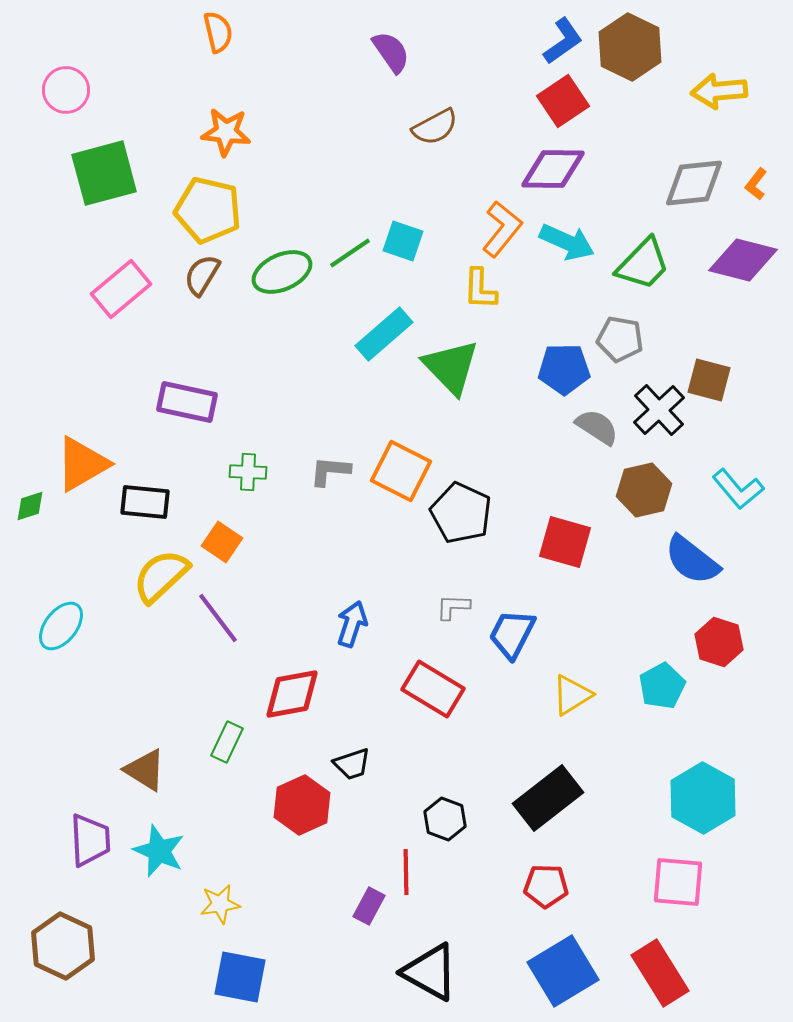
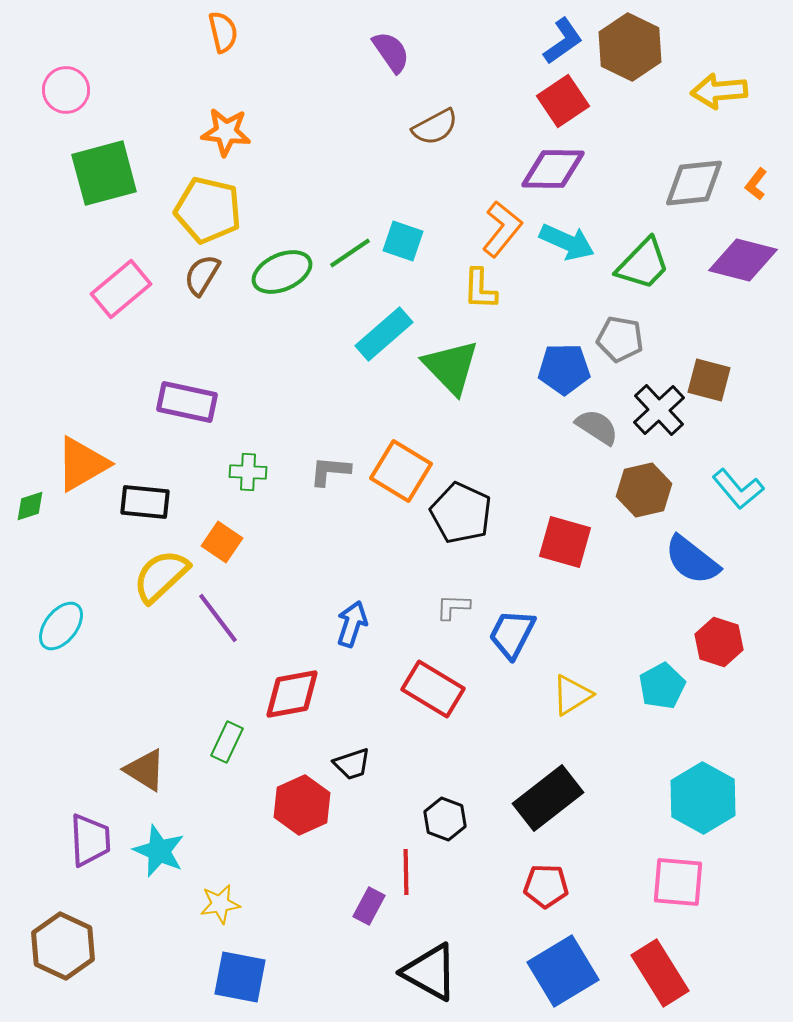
orange semicircle at (218, 32): moved 5 px right
orange square at (401, 471): rotated 4 degrees clockwise
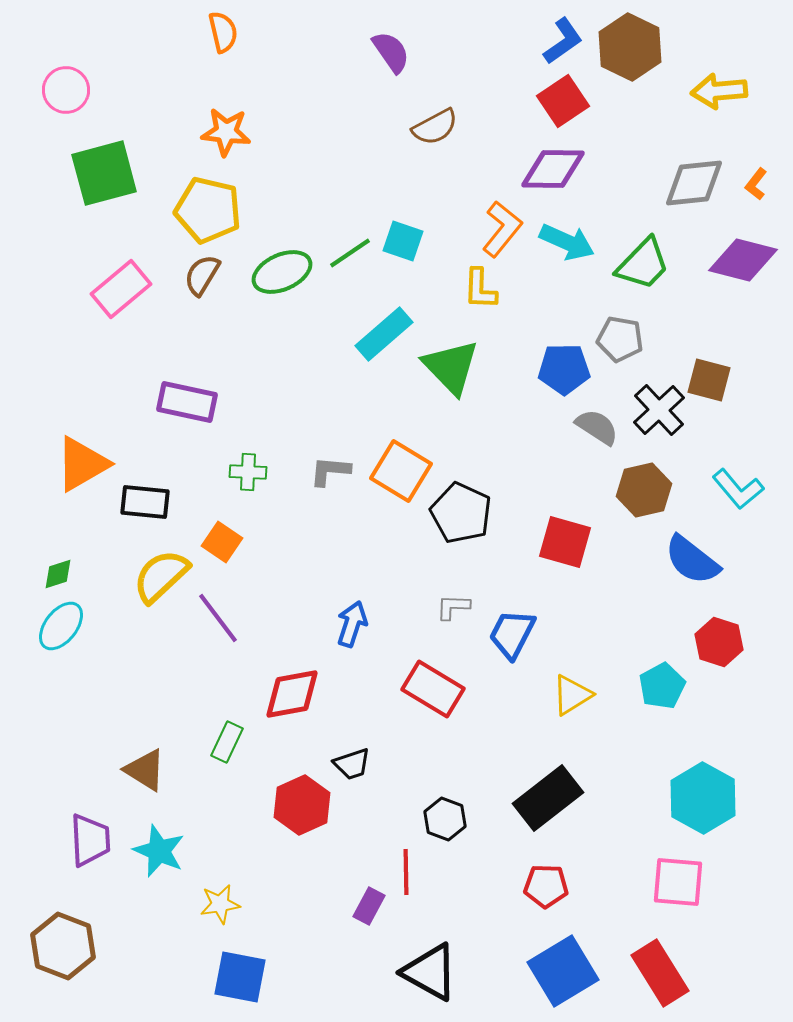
green diamond at (30, 506): moved 28 px right, 68 px down
brown hexagon at (63, 946): rotated 4 degrees counterclockwise
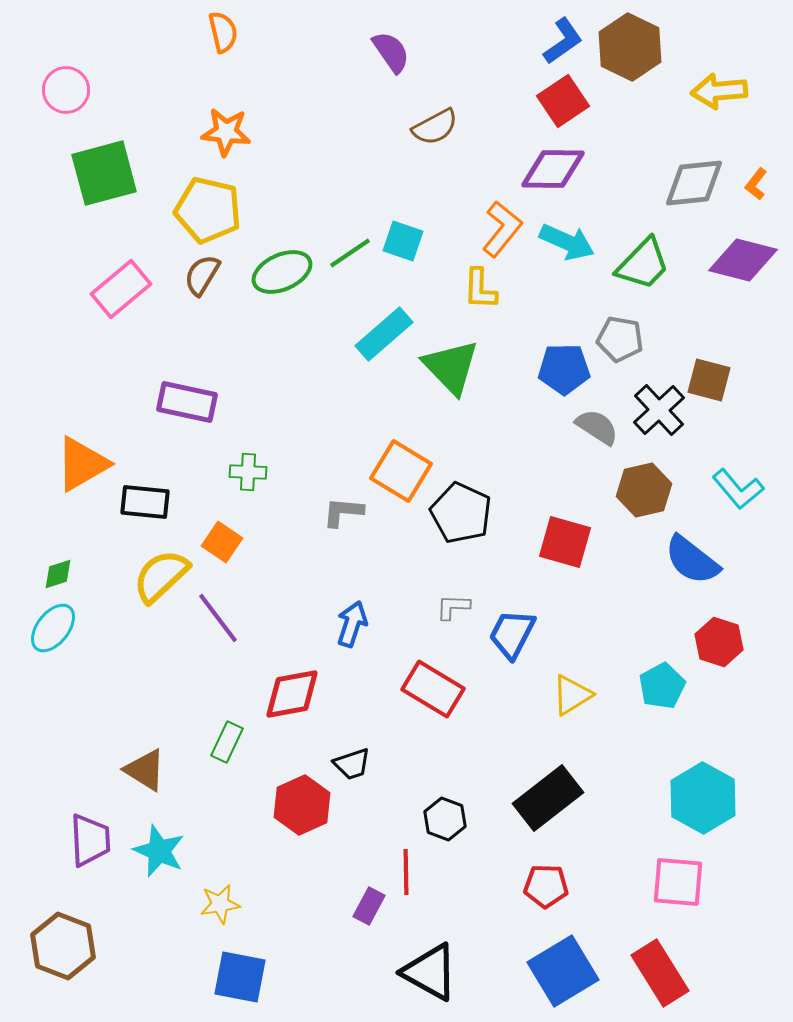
gray L-shape at (330, 471): moved 13 px right, 41 px down
cyan ellipse at (61, 626): moved 8 px left, 2 px down
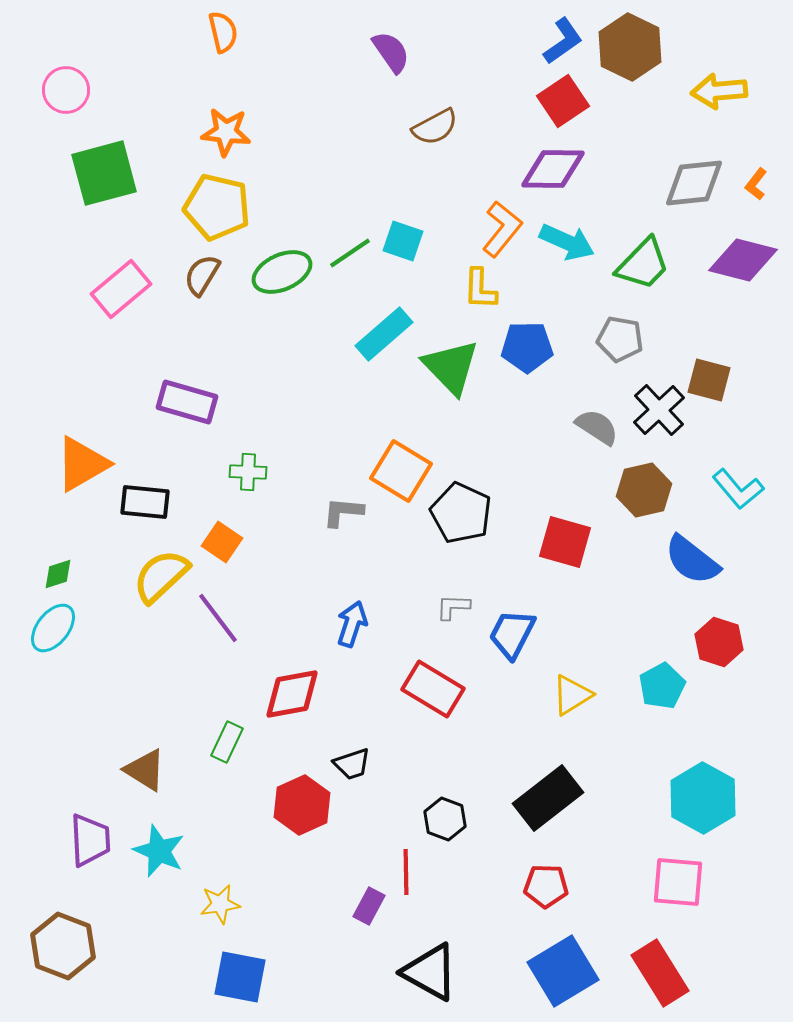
yellow pentagon at (208, 210): moved 9 px right, 3 px up
blue pentagon at (564, 369): moved 37 px left, 22 px up
purple rectangle at (187, 402): rotated 4 degrees clockwise
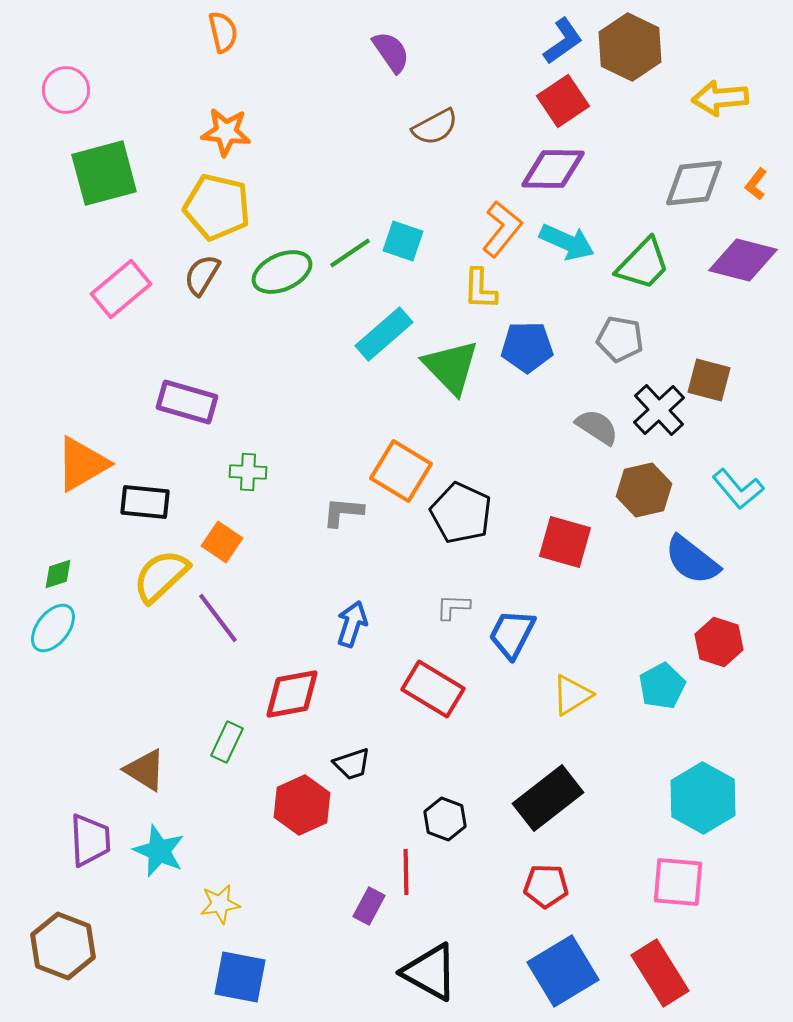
yellow arrow at (719, 91): moved 1 px right, 7 px down
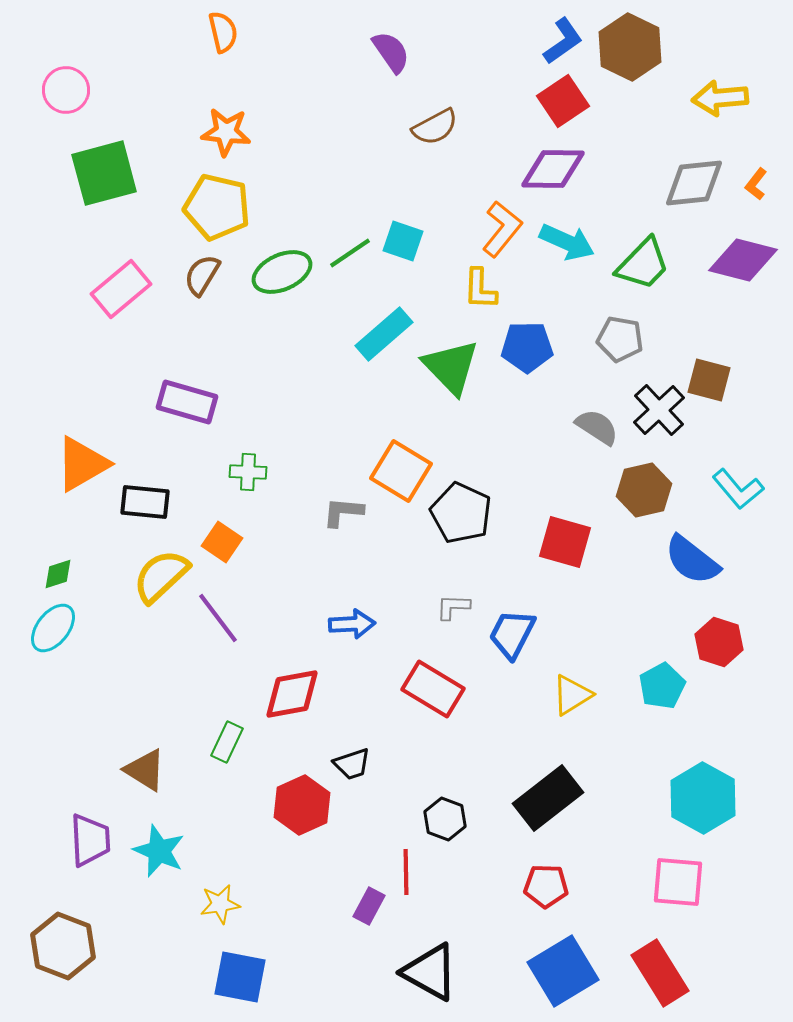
blue arrow at (352, 624): rotated 69 degrees clockwise
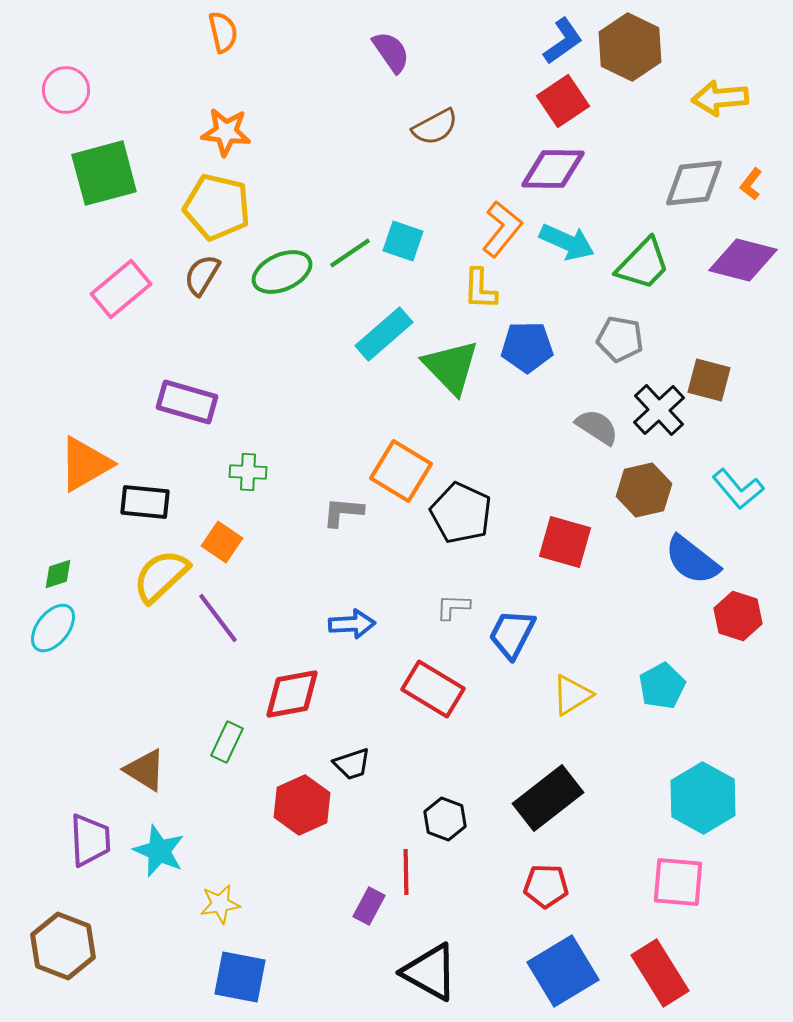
orange L-shape at (756, 184): moved 5 px left
orange triangle at (82, 464): moved 3 px right
red hexagon at (719, 642): moved 19 px right, 26 px up
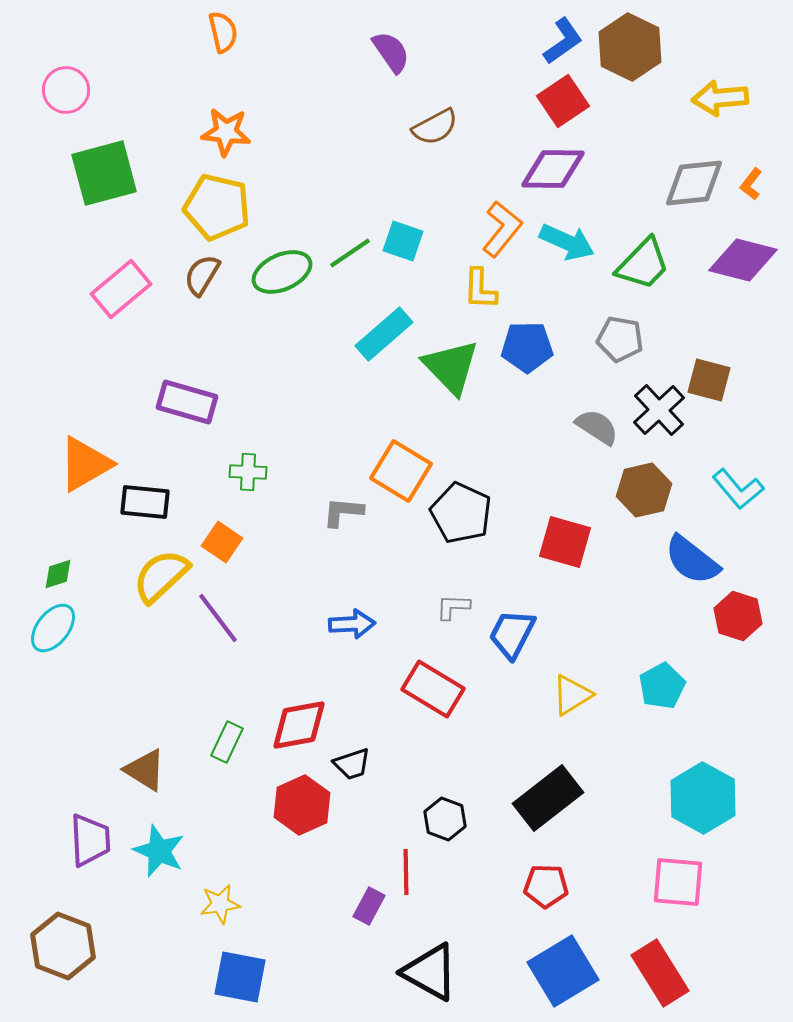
red diamond at (292, 694): moved 7 px right, 31 px down
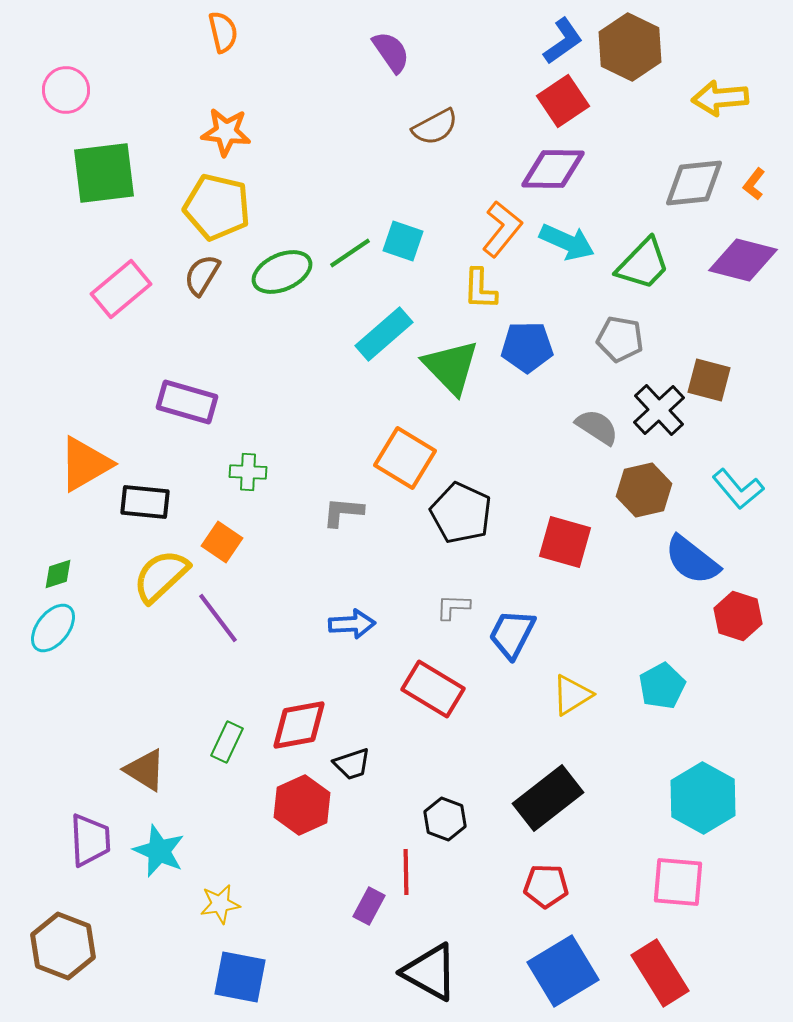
green square at (104, 173): rotated 8 degrees clockwise
orange L-shape at (751, 184): moved 3 px right
orange square at (401, 471): moved 4 px right, 13 px up
